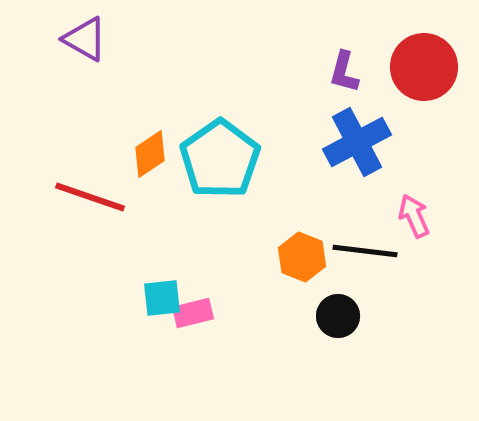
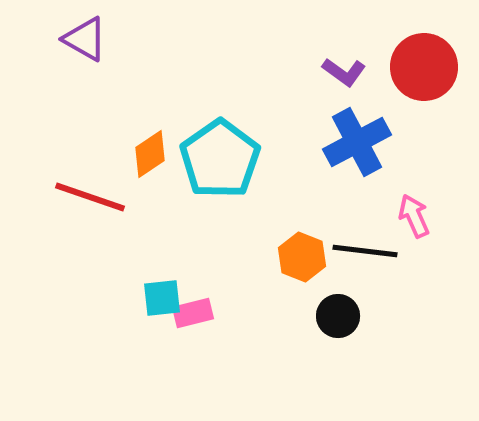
purple L-shape: rotated 69 degrees counterclockwise
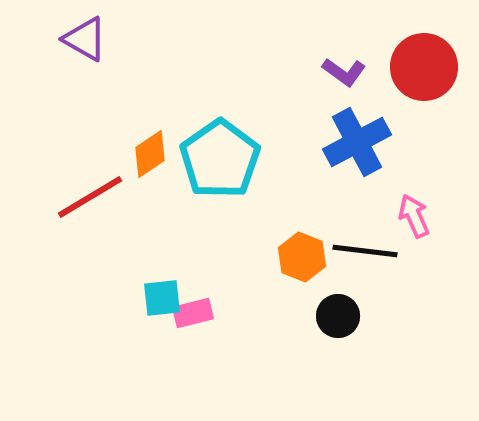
red line: rotated 50 degrees counterclockwise
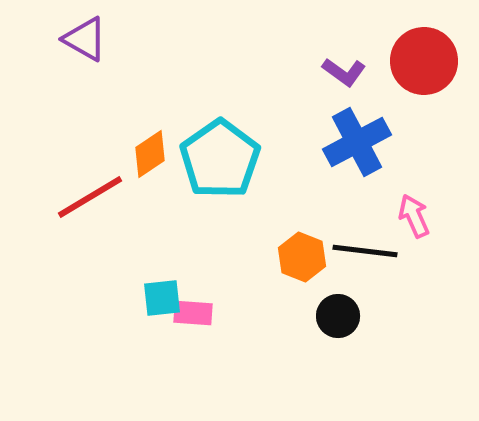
red circle: moved 6 px up
pink rectangle: rotated 18 degrees clockwise
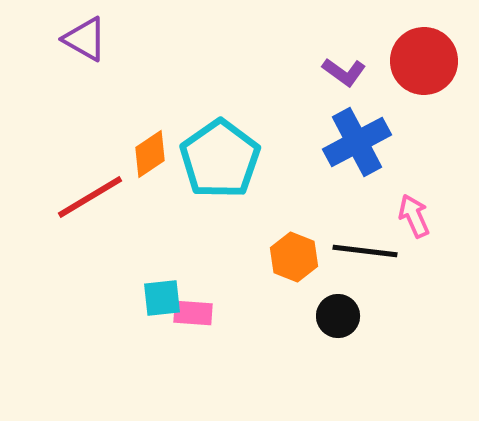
orange hexagon: moved 8 px left
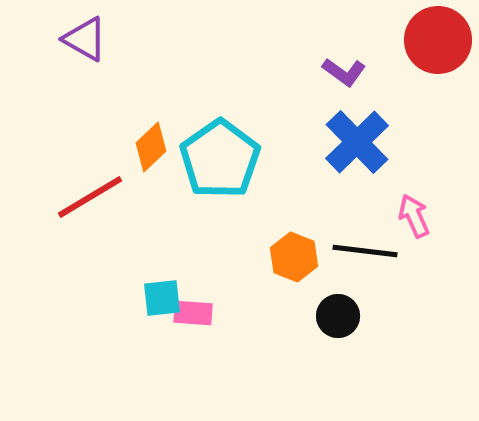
red circle: moved 14 px right, 21 px up
blue cross: rotated 16 degrees counterclockwise
orange diamond: moved 1 px right, 7 px up; rotated 9 degrees counterclockwise
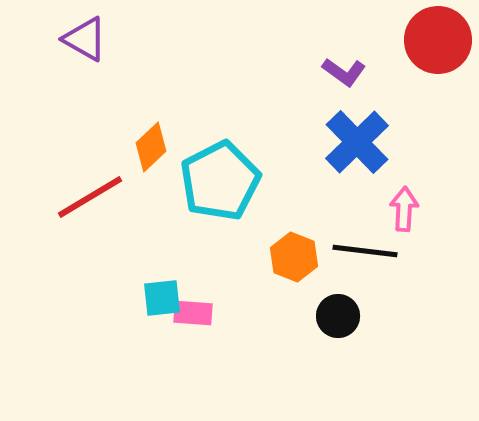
cyan pentagon: moved 22 px down; rotated 8 degrees clockwise
pink arrow: moved 10 px left, 7 px up; rotated 27 degrees clockwise
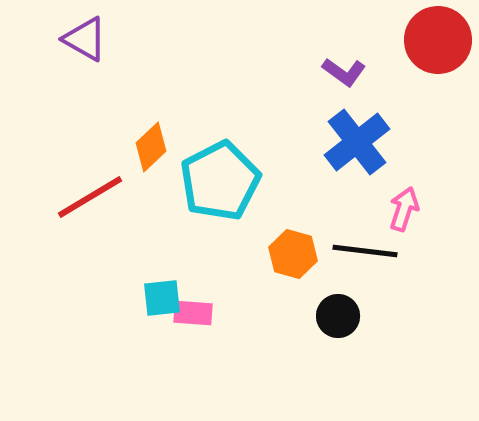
blue cross: rotated 6 degrees clockwise
pink arrow: rotated 15 degrees clockwise
orange hexagon: moved 1 px left, 3 px up; rotated 6 degrees counterclockwise
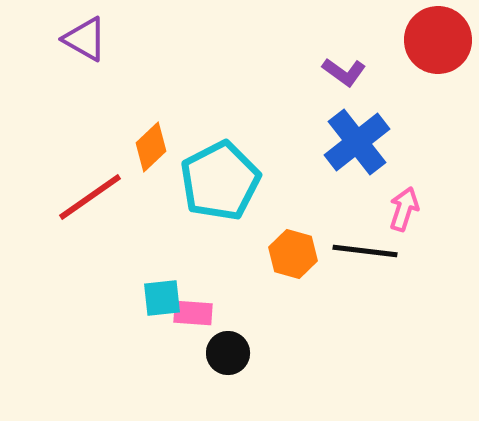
red line: rotated 4 degrees counterclockwise
black circle: moved 110 px left, 37 px down
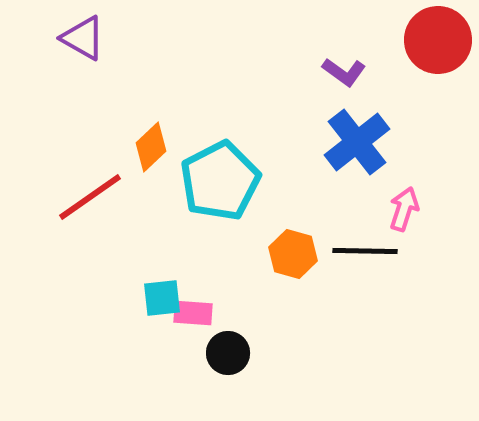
purple triangle: moved 2 px left, 1 px up
black line: rotated 6 degrees counterclockwise
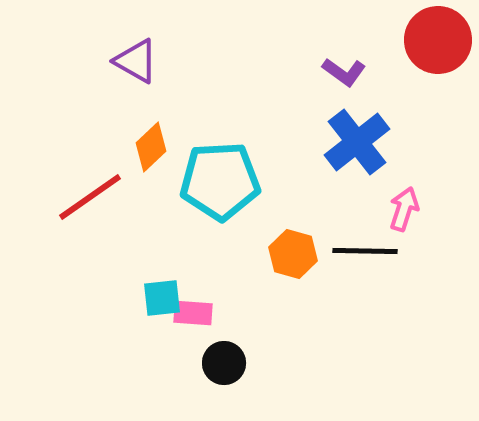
purple triangle: moved 53 px right, 23 px down
cyan pentagon: rotated 24 degrees clockwise
black circle: moved 4 px left, 10 px down
